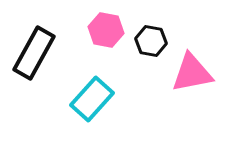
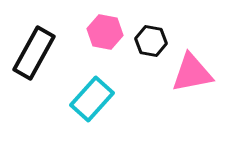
pink hexagon: moved 1 px left, 2 px down
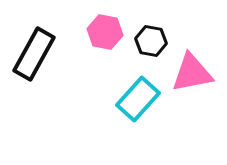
black rectangle: moved 1 px down
cyan rectangle: moved 46 px right
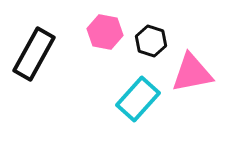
black hexagon: rotated 8 degrees clockwise
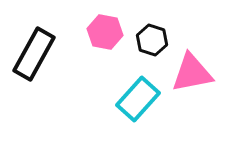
black hexagon: moved 1 px right, 1 px up
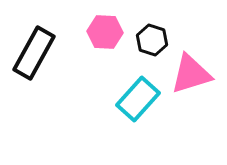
pink hexagon: rotated 8 degrees counterclockwise
black rectangle: moved 1 px up
pink triangle: moved 1 px left, 1 px down; rotated 6 degrees counterclockwise
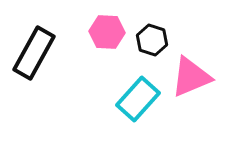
pink hexagon: moved 2 px right
pink triangle: moved 3 px down; rotated 6 degrees counterclockwise
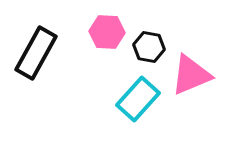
black hexagon: moved 3 px left, 7 px down; rotated 8 degrees counterclockwise
black rectangle: moved 2 px right
pink triangle: moved 2 px up
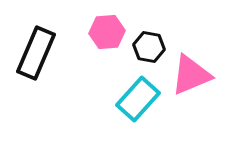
pink hexagon: rotated 8 degrees counterclockwise
black rectangle: rotated 6 degrees counterclockwise
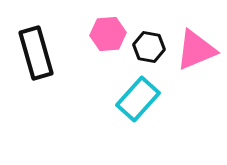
pink hexagon: moved 1 px right, 2 px down
black rectangle: rotated 39 degrees counterclockwise
pink triangle: moved 5 px right, 25 px up
